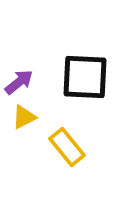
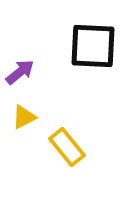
black square: moved 8 px right, 31 px up
purple arrow: moved 1 px right, 10 px up
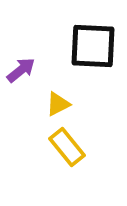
purple arrow: moved 1 px right, 2 px up
yellow triangle: moved 34 px right, 13 px up
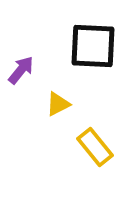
purple arrow: rotated 12 degrees counterclockwise
yellow rectangle: moved 28 px right
